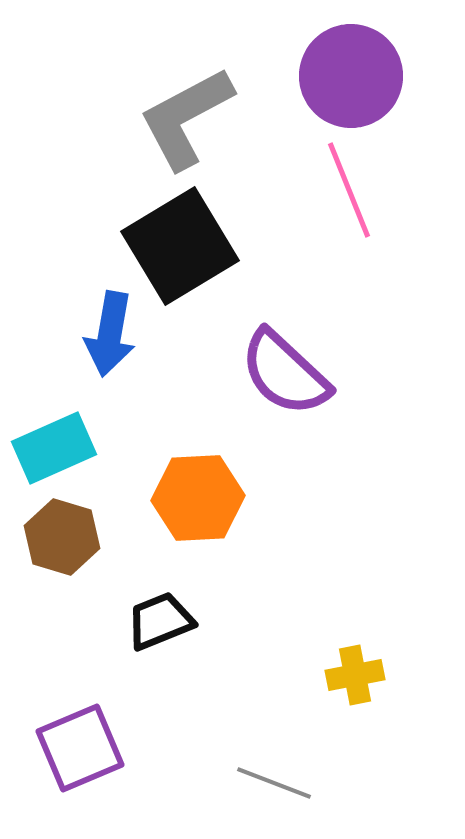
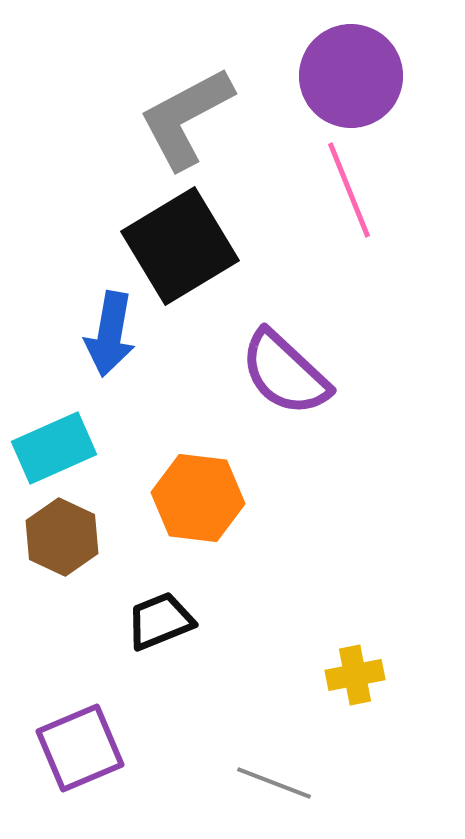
orange hexagon: rotated 10 degrees clockwise
brown hexagon: rotated 8 degrees clockwise
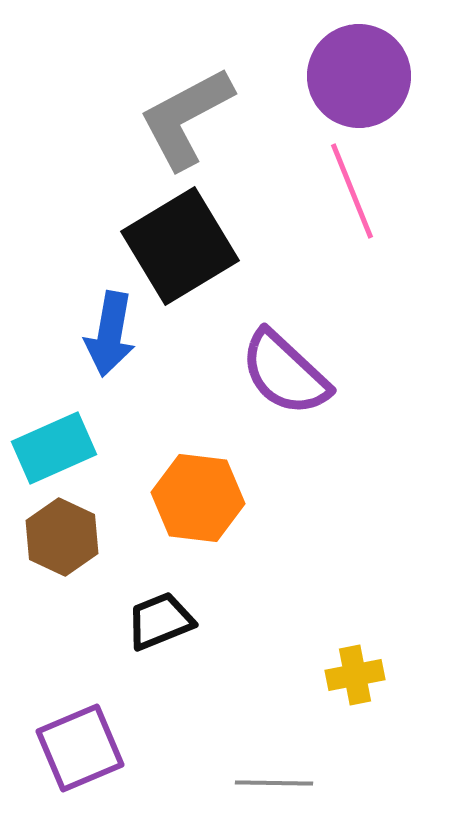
purple circle: moved 8 px right
pink line: moved 3 px right, 1 px down
gray line: rotated 20 degrees counterclockwise
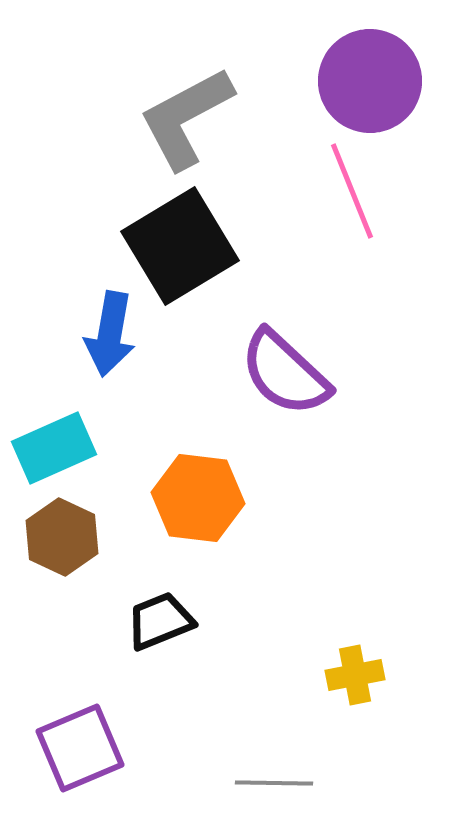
purple circle: moved 11 px right, 5 px down
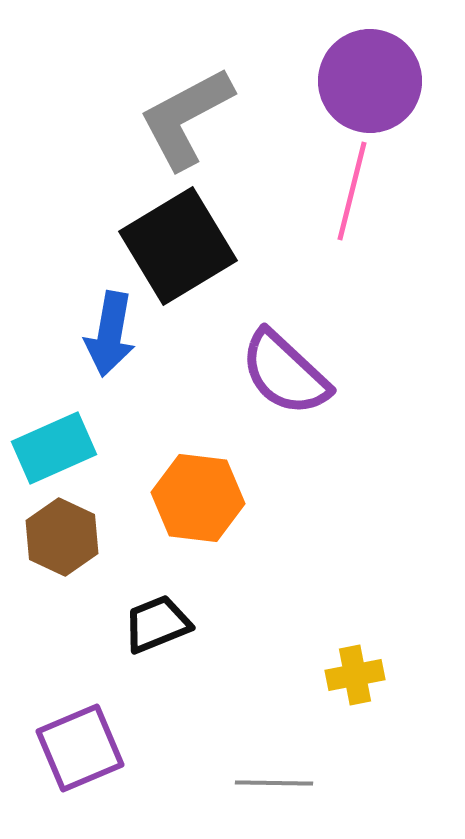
pink line: rotated 36 degrees clockwise
black square: moved 2 px left
black trapezoid: moved 3 px left, 3 px down
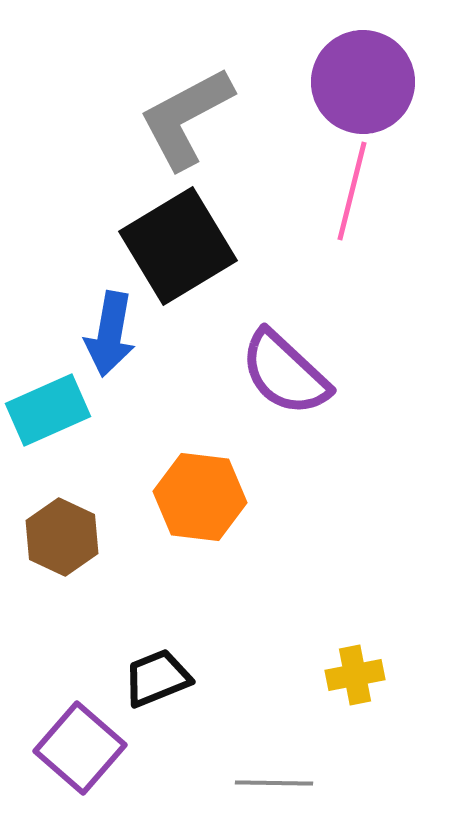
purple circle: moved 7 px left, 1 px down
cyan rectangle: moved 6 px left, 38 px up
orange hexagon: moved 2 px right, 1 px up
black trapezoid: moved 54 px down
purple square: rotated 26 degrees counterclockwise
